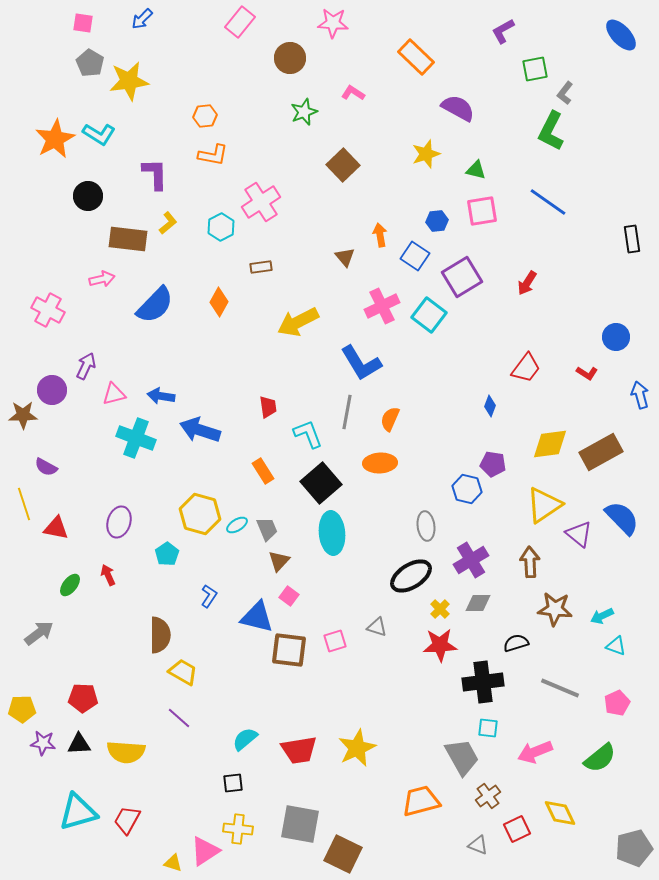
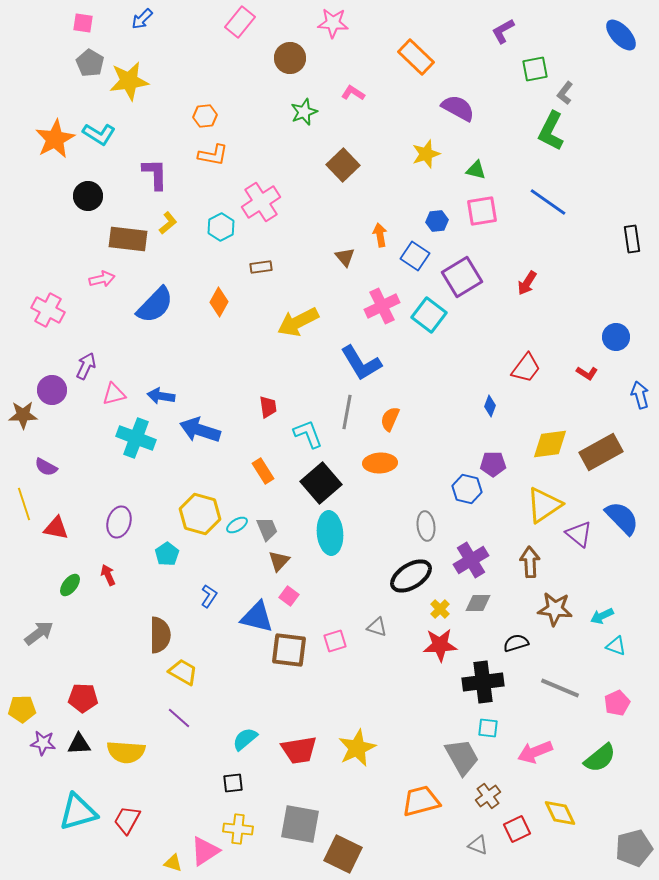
purple pentagon at (493, 464): rotated 10 degrees counterclockwise
cyan ellipse at (332, 533): moved 2 px left
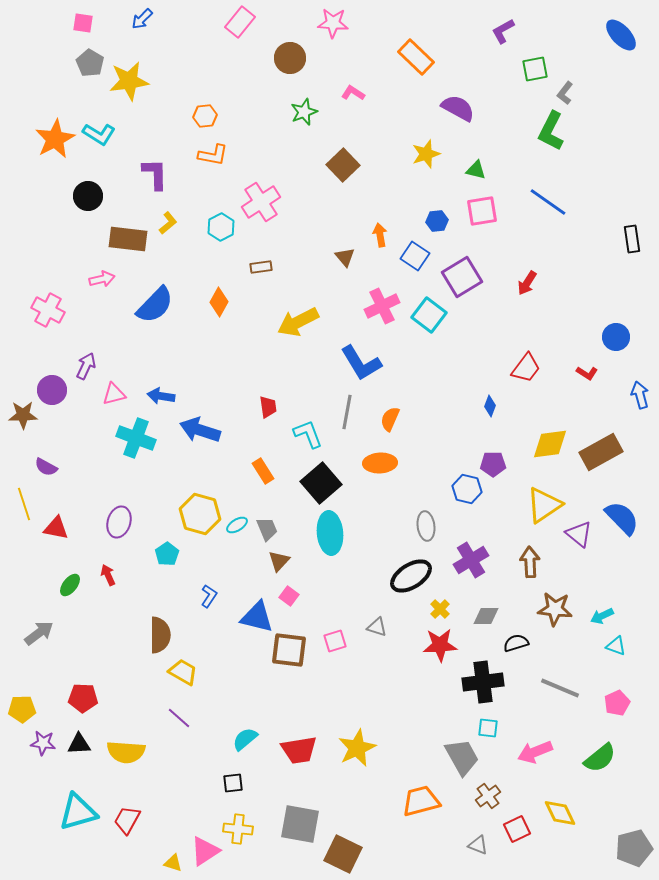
gray diamond at (478, 603): moved 8 px right, 13 px down
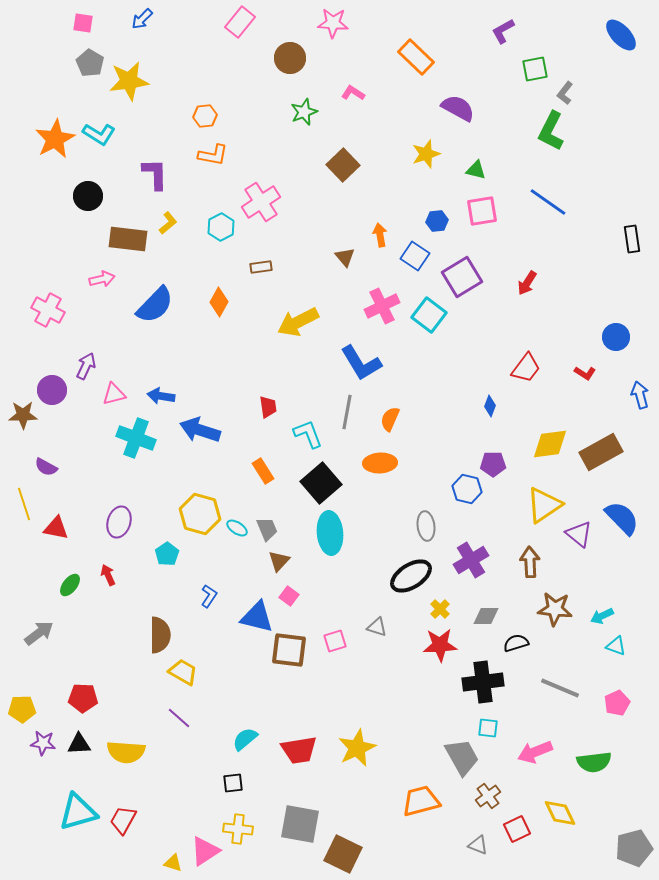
red L-shape at (587, 373): moved 2 px left
cyan ellipse at (237, 525): moved 3 px down; rotated 65 degrees clockwise
green semicircle at (600, 758): moved 6 px left, 4 px down; rotated 32 degrees clockwise
red trapezoid at (127, 820): moved 4 px left
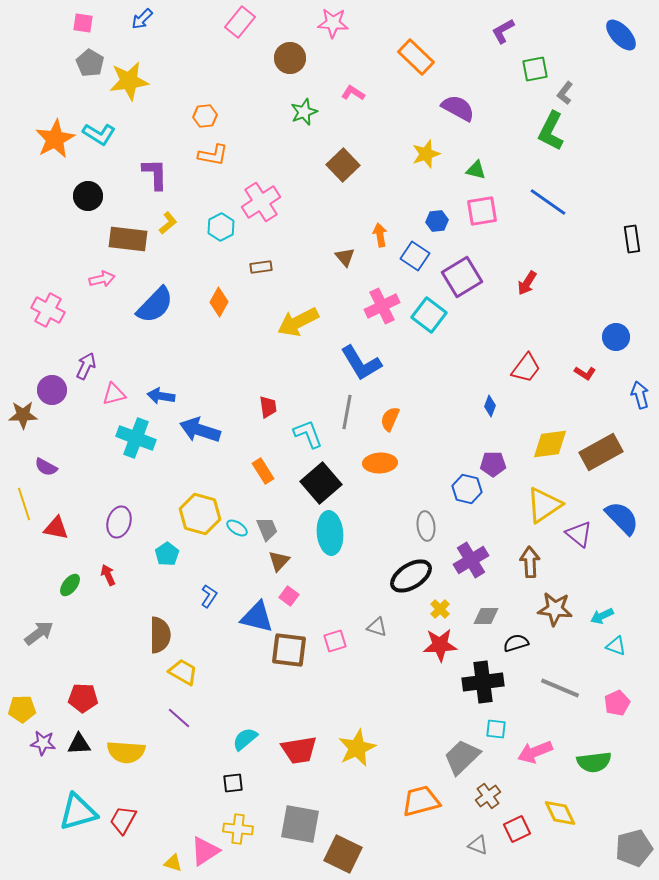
cyan square at (488, 728): moved 8 px right, 1 px down
gray trapezoid at (462, 757): rotated 105 degrees counterclockwise
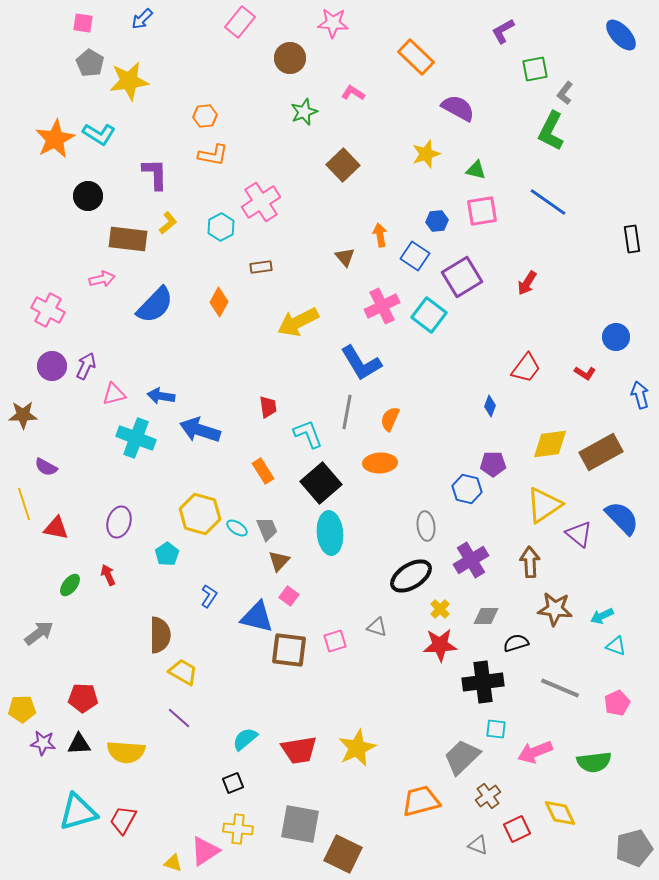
purple circle at (52, 390): moved 24 px up
black square at (233, 783): rotated 15 degrees counterclockwise
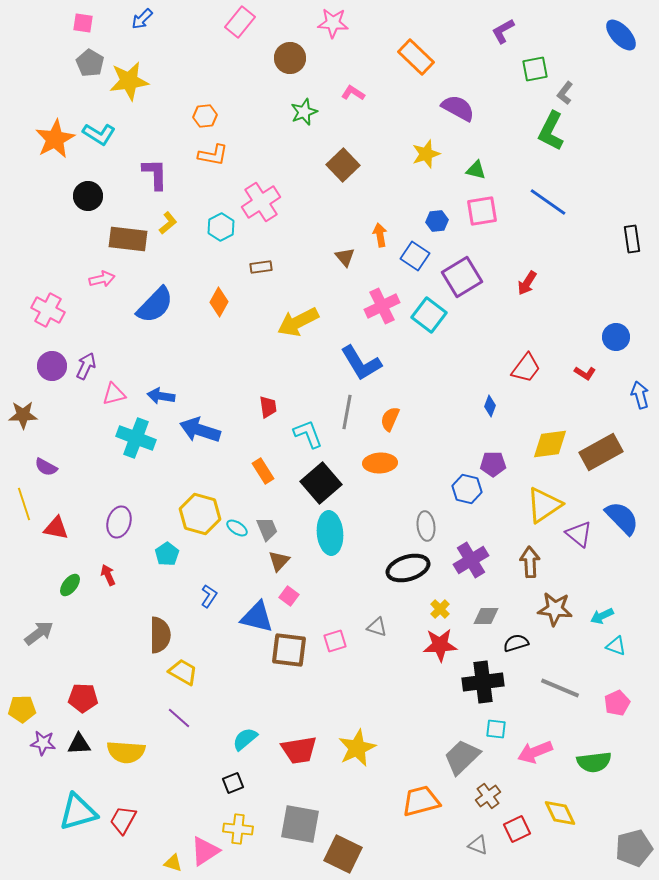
black ellipse at (411, 576): moved 3 px left, 8 px up; rotated 15 degrees clockwise
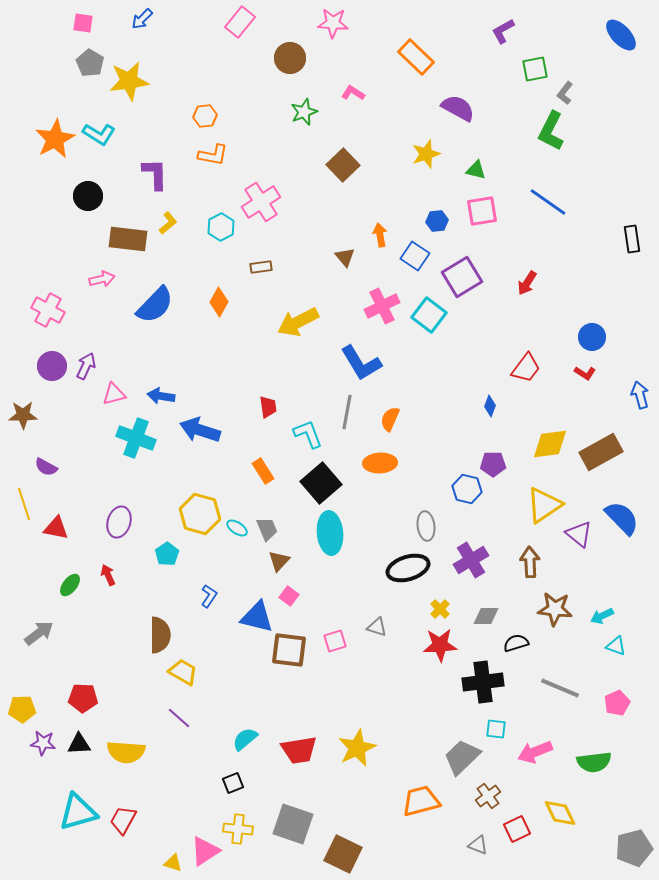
blue circle at (616, 337): moved 24 px left
gray square at (300, 824): moved 7 px left; rotated 9 degrees clockwise
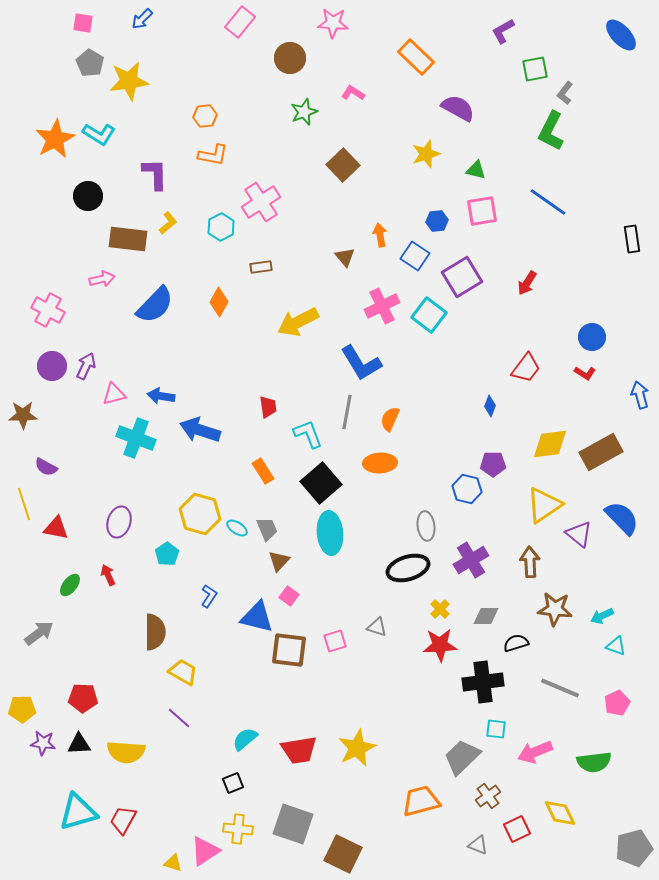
brown semicircle at (160, 635): moved 5 px left, 3 px up
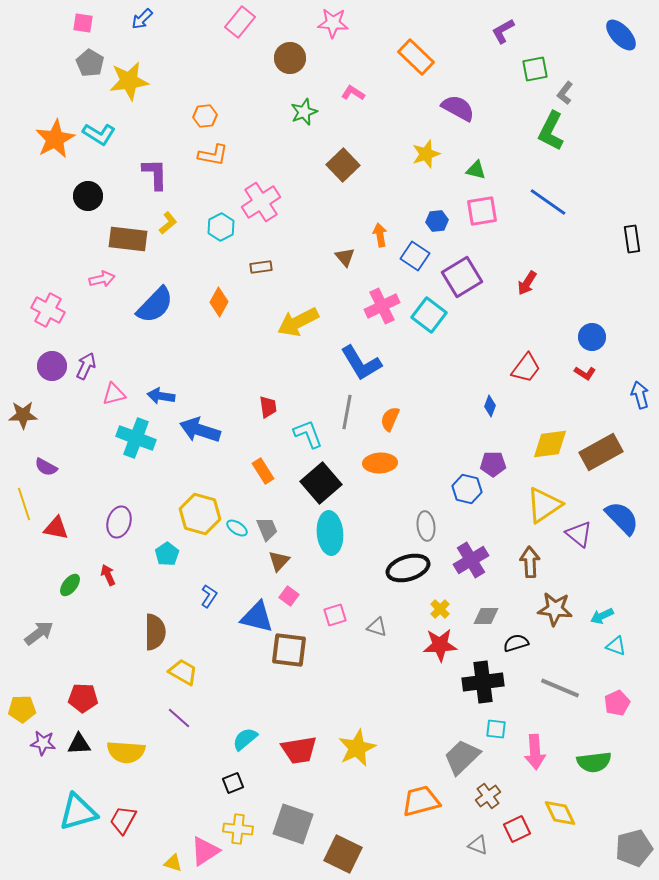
pink square at (335, 641): moved 26 px up
pink arrow at (535, 752): rotated 72 degrees counterclockwise
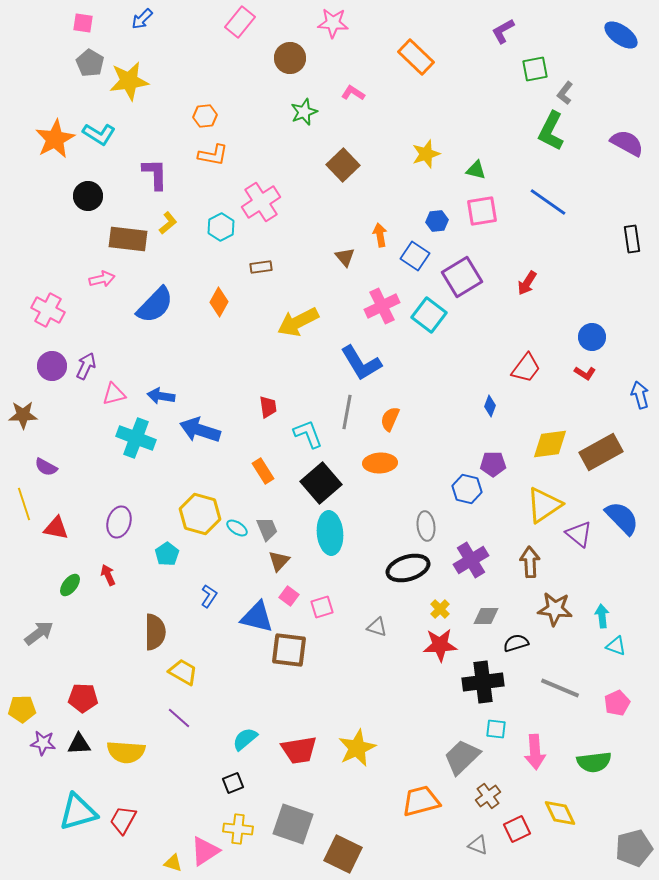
blue ellipse at (621, 35): rotated 12 degrees counterclockwise
purple semicircle at (458, 108): moved 169 px right, 35 px down
pink square at (335, 615): moved 13 px left, 8 px up
cyan arrow at (602, 616): rotated 110 degrees clockwise
